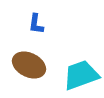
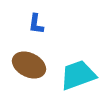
cyan trapezoid: moved 3 px left
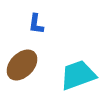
brown ellipse: moved 7 px left; rotated 72 degrees counterclockwise
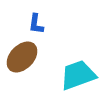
brown ellipse: moved 8 px up
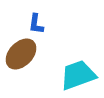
brown ellipse: moved 1 px left, 3 px up
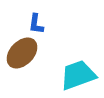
brown ellipse: moved 1 px right, 1 px up
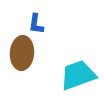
brown ellipse: rotated 40 degrees counterclockwise
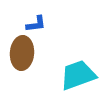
blue L-shape: rotated 105 degrees counterclockwise
